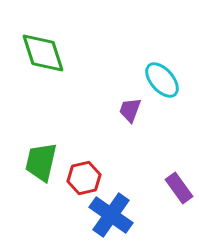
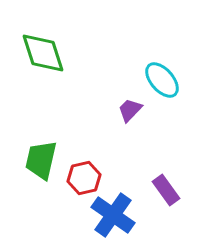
purple trapezoid: rotated 24 degrees clockwise
green trapezoid: moved 2 px up
purple rectangle: moved 13 px left, 2 px down
blue cross: moved 2 px right
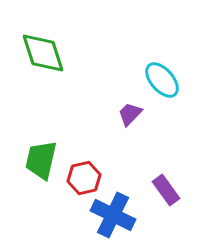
purple trapezoid: moved 4 px down
blue cross: rotated 9 degrees counterclockwise
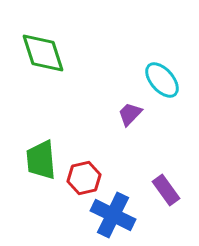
green trapezoid: rotated 18 degrees counterclockwise
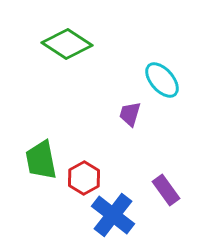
green diamond: moved 24 px right, 9 px up; rotated 39 degrees counterclockwise
purple trapezoid: rotated 28 degrees counterclockwise
green trapezoid: rotated 6 degrees counterclockwise
red hexagon: rotated 16 degrees counterclockwise
blue cross: rotated 12 degrees clockwise
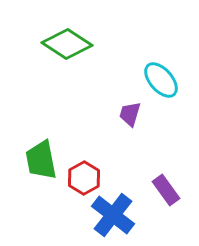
cyan ellipse: moved 1 px left
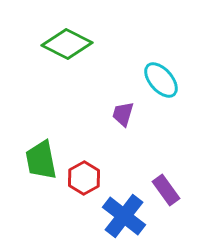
green diamond: rotated 6 degrees counterclockwise
purple trapezoid: moved 7 px left
blue cross: moved 11 px right, 1 px down
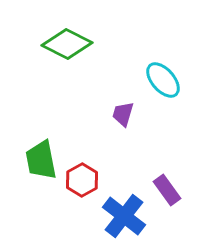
cyan ellipse: moved 2 px right
red hexagon: moved 2 px left, 2 px down
purple rectangle: moved 1 px right
